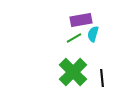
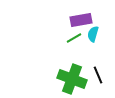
green cross: moved 1 px left, 7 px down; rotated 24 degrees counterclockwise
black line: moved 4 px left, 3 px up; rotated 18 degrees counterclockwise
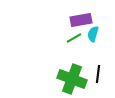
black line: moved 1 px up; rotated 30 degrees clockwise
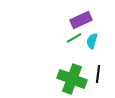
purple rectangle: rotated 15 degrees counterclockwise
cyan semicircle: moved 1 px left, 7 px down
